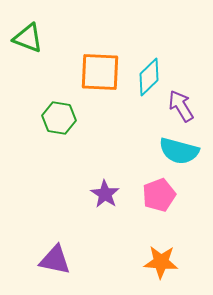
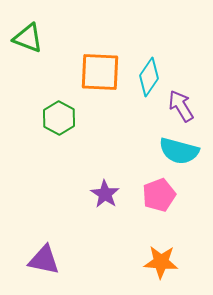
cyan diamond: rotated 12 degrees counterclockwise
green hexagon: rotated 20 degrees clockwise
purple triangle: moved 11 px left
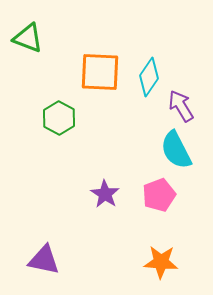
cyan semicircle: moved 3 px left, 1 px up; rotated 48 degrees clockwise
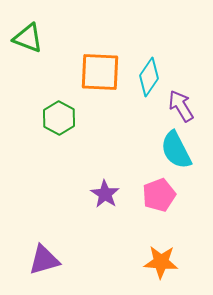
purple triangle: rotated 28 degrees counterclockwise
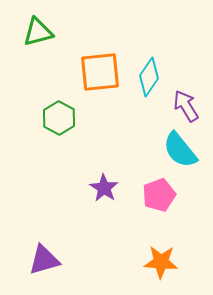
green triangle: moved 10 px right, 6 px up; rotated 36 degrees counterclockwise
orange square: rotated 9 degrees counterclockwise
purple arrow: moved 5 px right
cyan semicircle: moved 4 px right; rotated 12 degrees counterclockwise
purple star: moved 1 px left, 6 px up
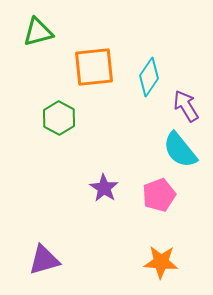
orange square: moved 6 px left, 5 px up
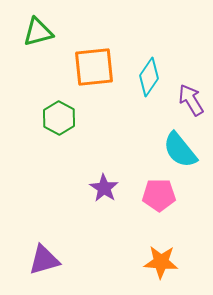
purple arrow: moved 5 px right, 6 px up
pink pentagon: rotated 20 degrees clockwise
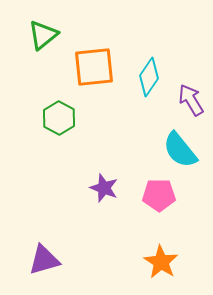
green triangle: moved 5 px right, 3 px down; rotated 24 degrees counterclockwise
purple star: rotated 12 degrees counterclockwise
orange star: rotated 28 degrees clockwise
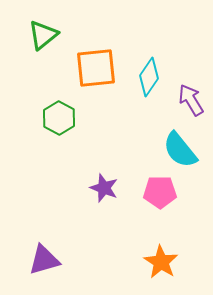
orange square: moved 2 px right, 1 px down
pink pentagon: moved 1 px right, 3 px up
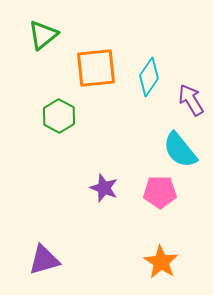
green hexagon: moved 2 px up
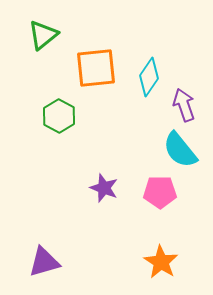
purple arrow: moved 7 px left, 5 px down; rotated 12 degrees clockwise
purple triangle: moved 2 px down
